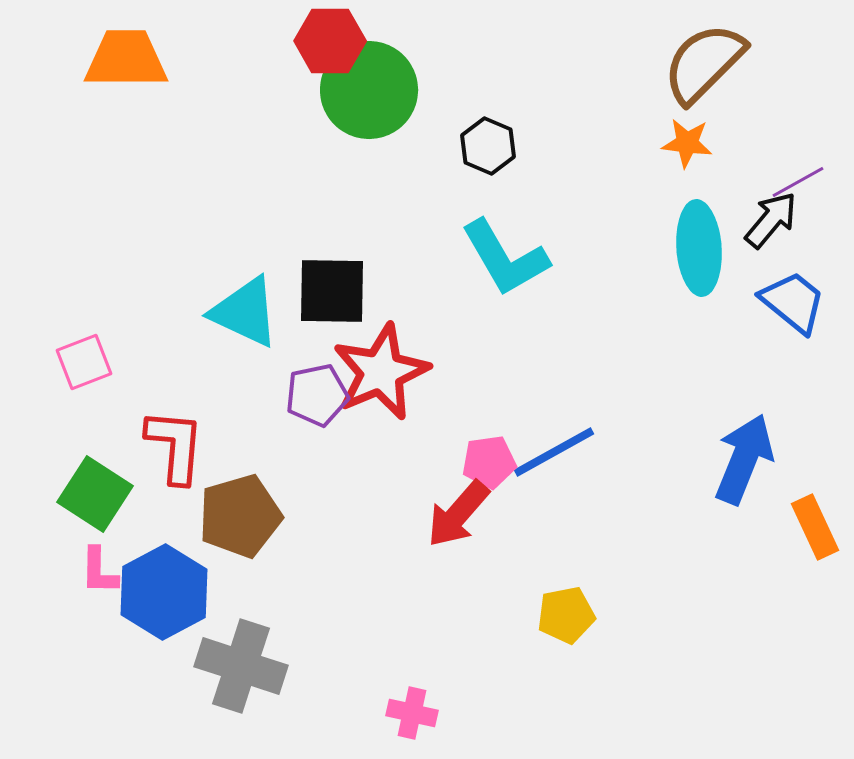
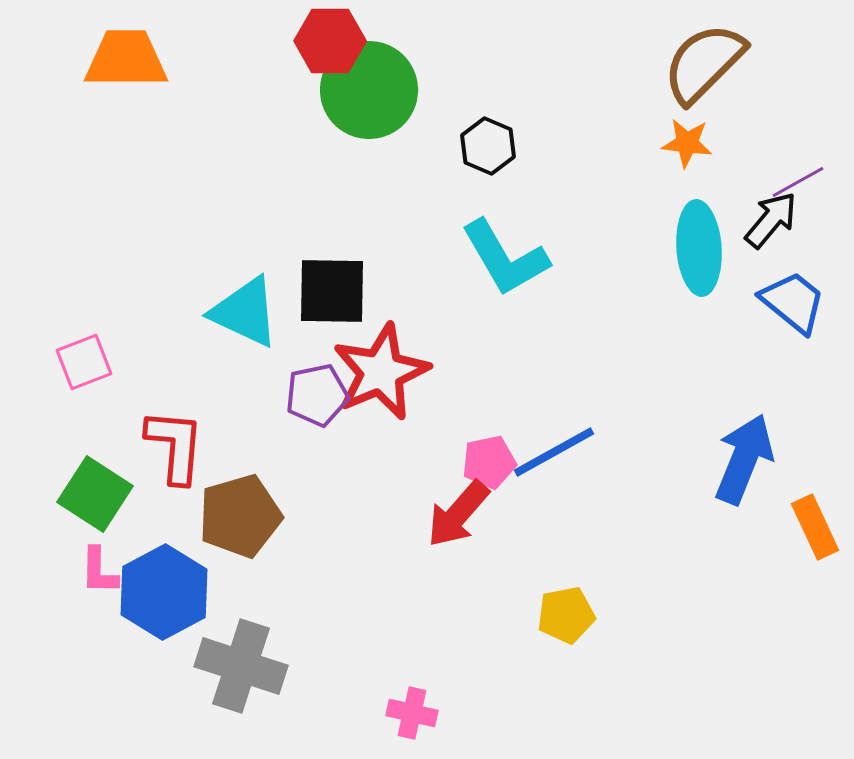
pink pentagon: rotated 4 degrees counterclockwise
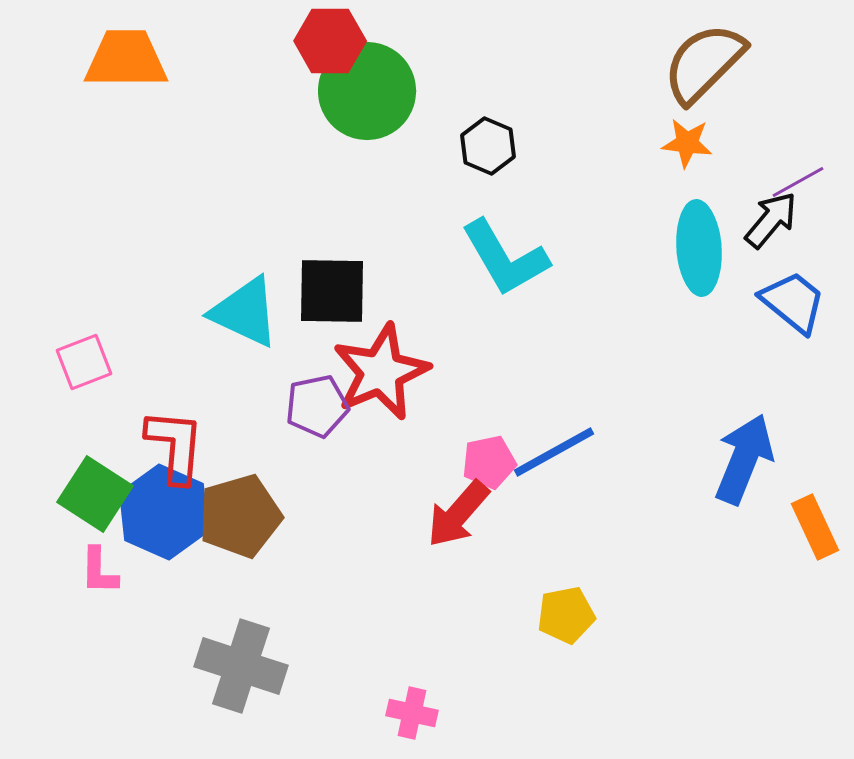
green circle: moved 2 px left, 1 px down
purple pentagon: moved 11 px down
blue hexagon: moved 80 px up; rotated 8 degrees counterclockwise
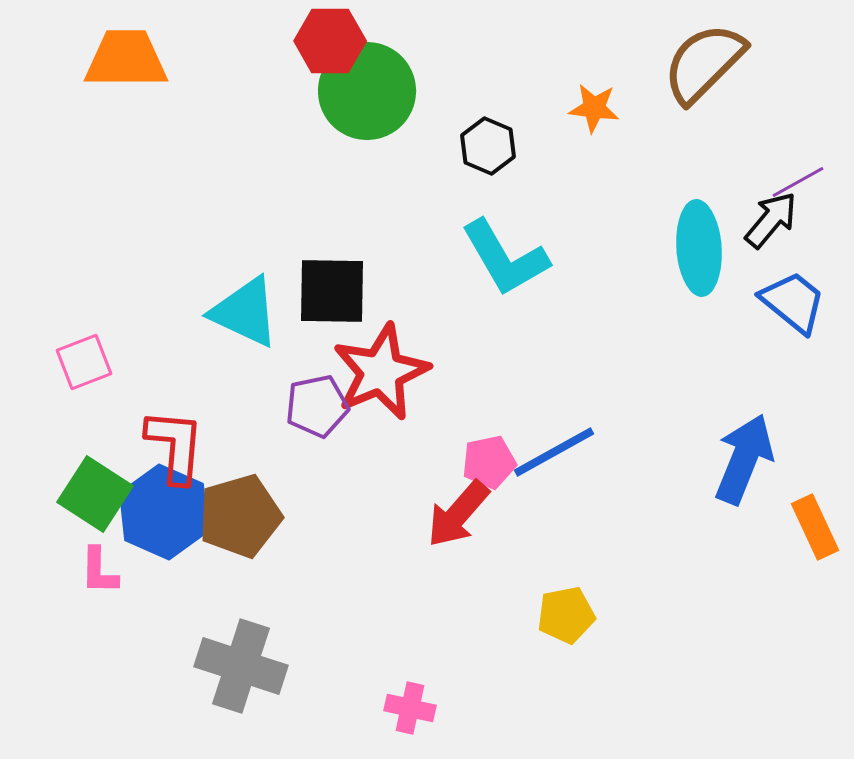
orange star: moved 93 px left, 35 px up
pink cross: moved 2 px left, 5 px up
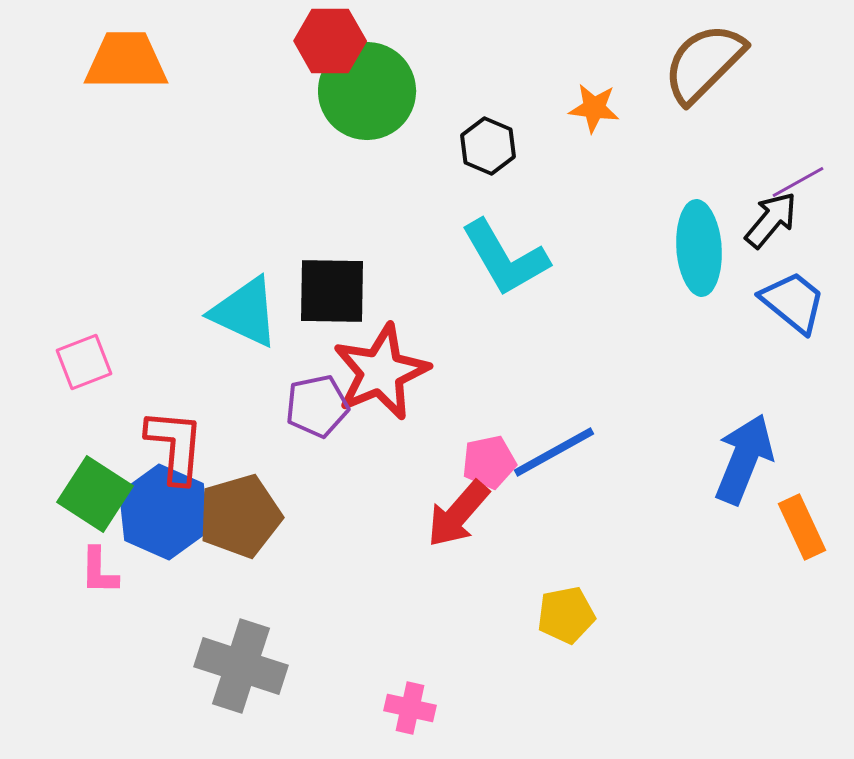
orange trapezoid: moved 2 px down
orange rectangle: moved 13 px left
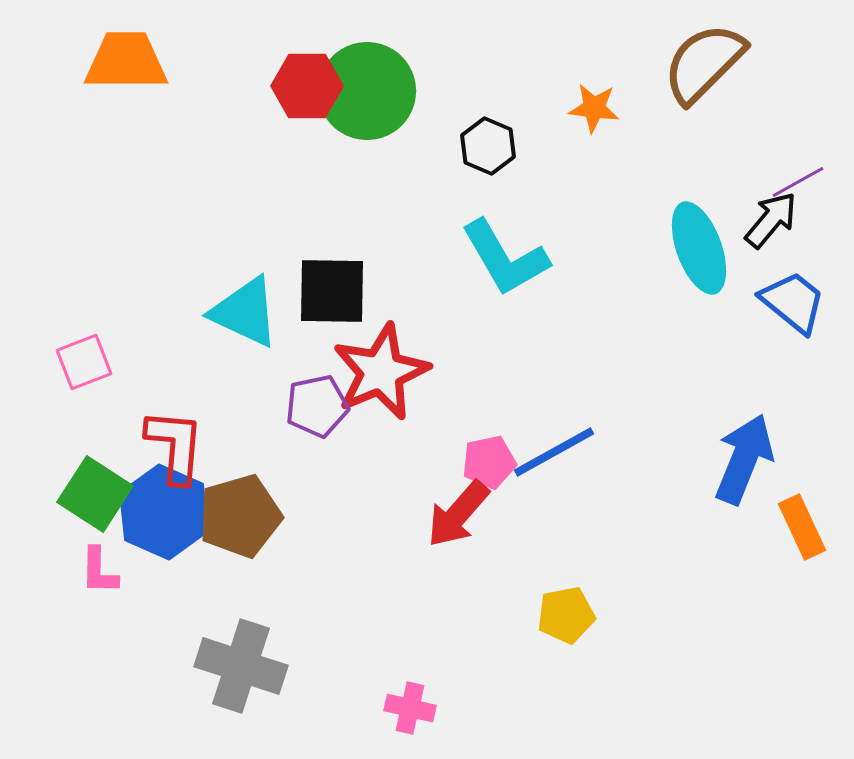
red hexagon: moved 23 px left, 45 px down
cyan ellipse: rotated 16 degrees counterclockwise
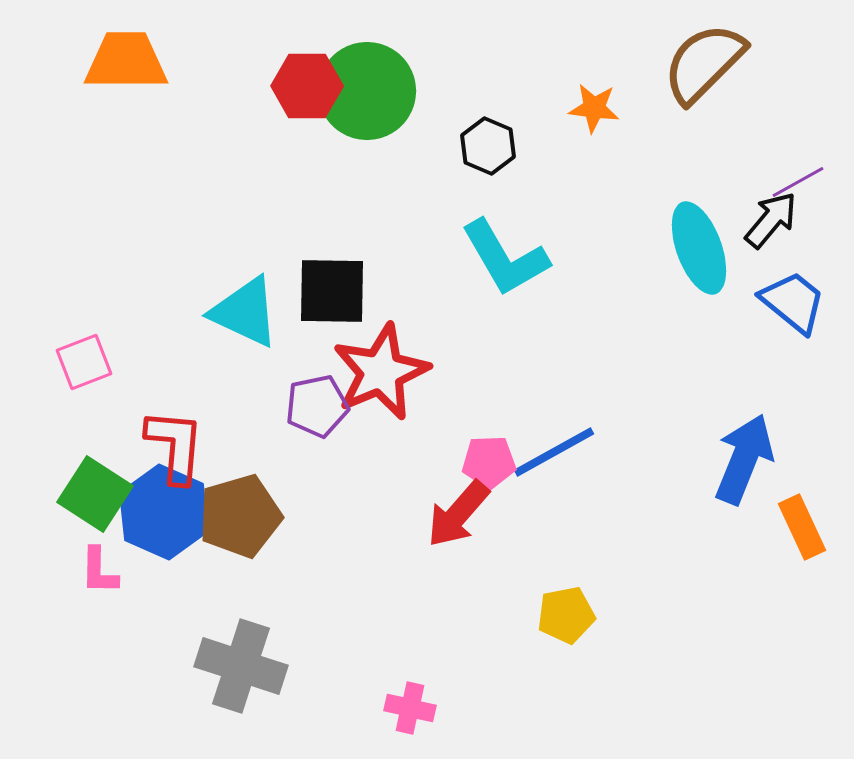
pink pentagon: rotated 10 degrees clockwise
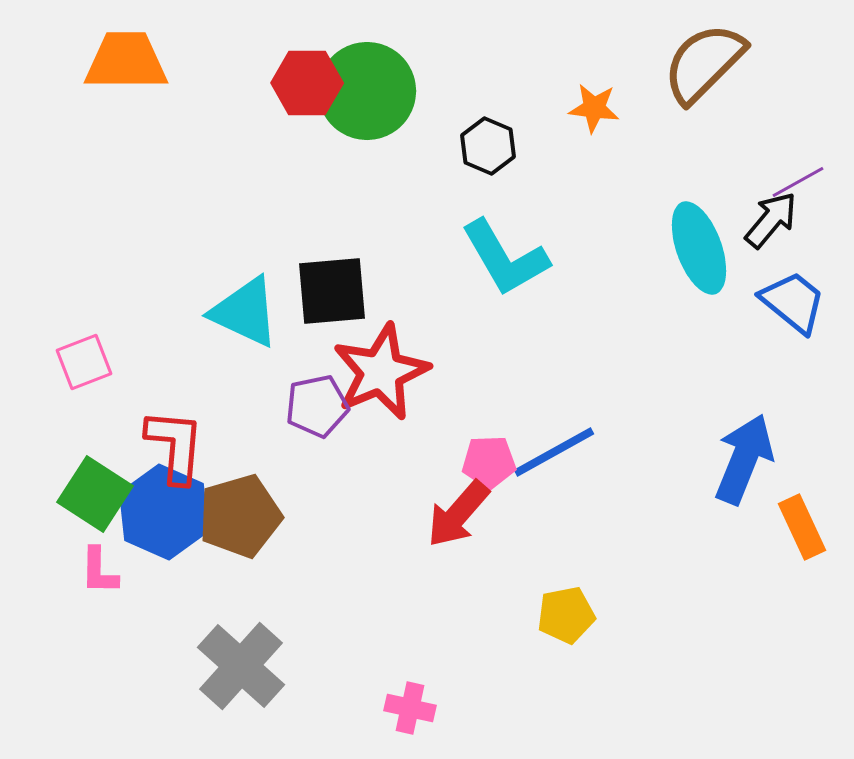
red hexagon: moved 3 px up
black square: rotated 6 degrees counterclockwise
gray cross: rotated 24 degrees clockwise
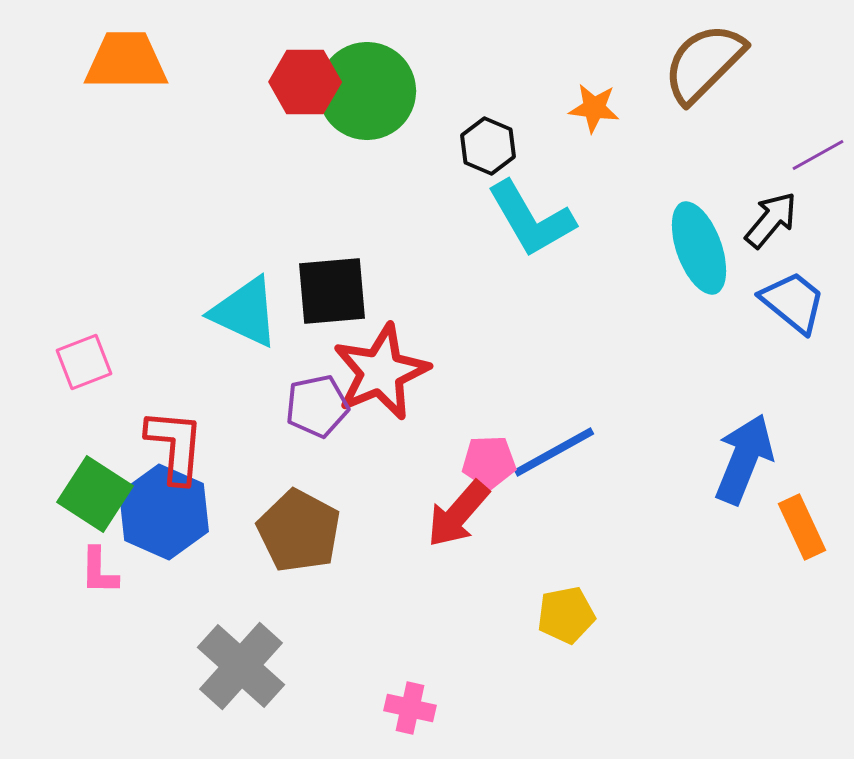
red hexagon: moved 2 px left, 1 px up
purple line: moved 20 px right, 27 px up
cyan L-shape: moved 26 px right, 39 px up
brown pentagon: moved 59 px right, 15 px down; rotated 28 degrees counterclockwise
